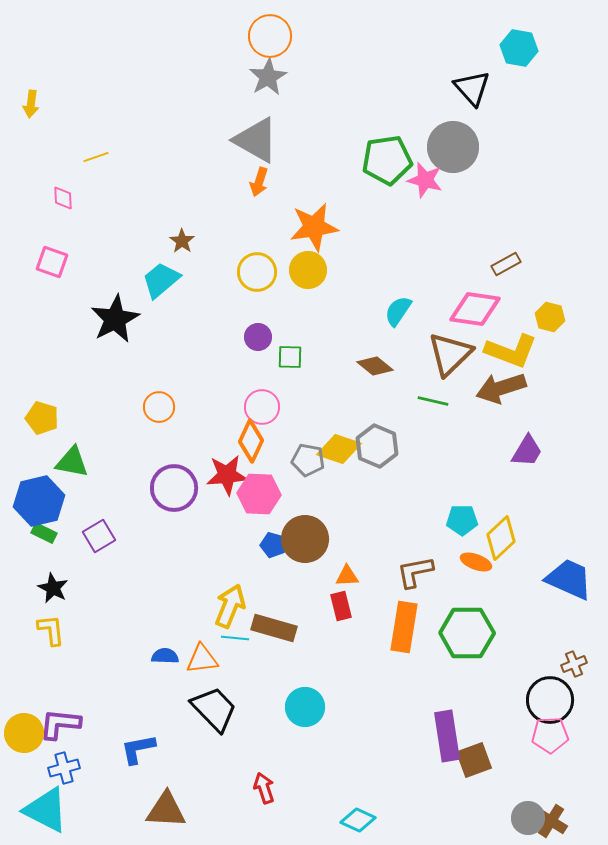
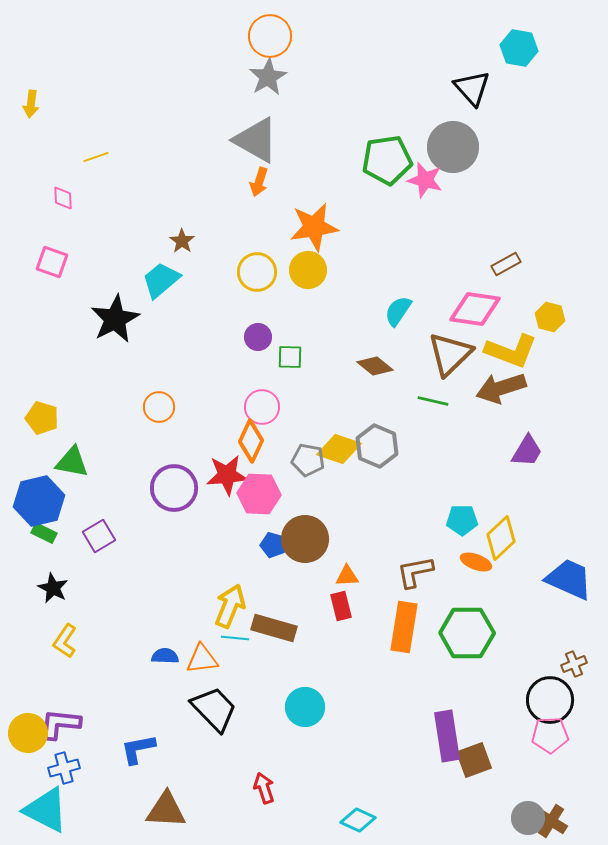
yellow L-shape at (51, 630): moved 14 px right, 11 px down; rotated 140 degrees counterclockwise
yellow circle at (24, 733): moved 4 px right
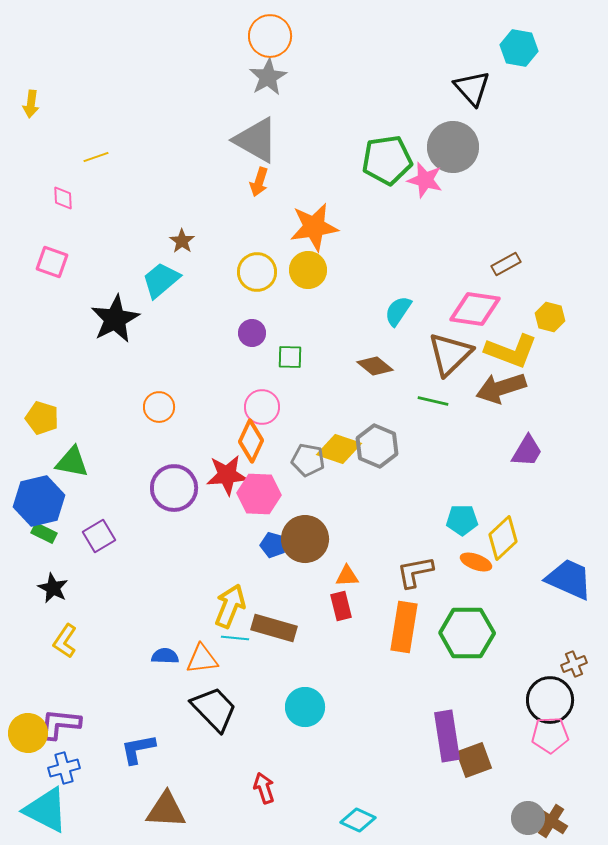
purple circle at (258, 337): moved 6 px left, 4 px up
yellow diamond at (501, 538): moved 2 px right
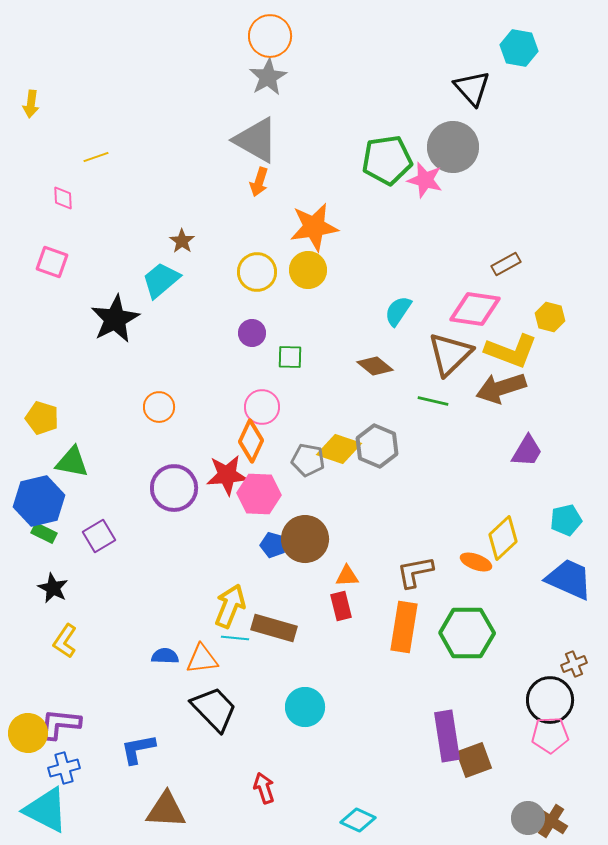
cyan pentagon at (462, 520): moved 104 px right; rotated 12 degrees counterclockwise
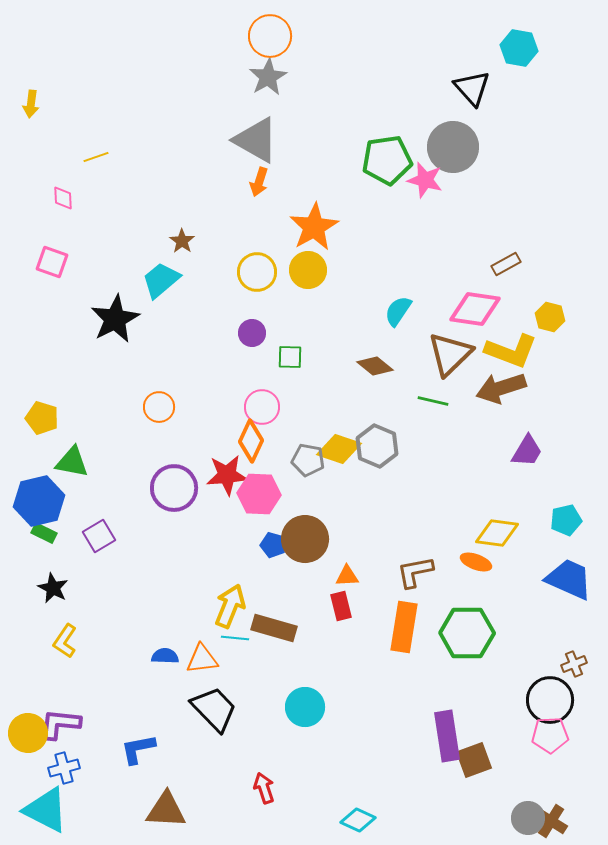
orange star at (314, 227): rotated 21 degrees counterclockwise
yellow diamond at (503, 538): moved 6 px left, 5 px up; rotated 51 degrees clockwise
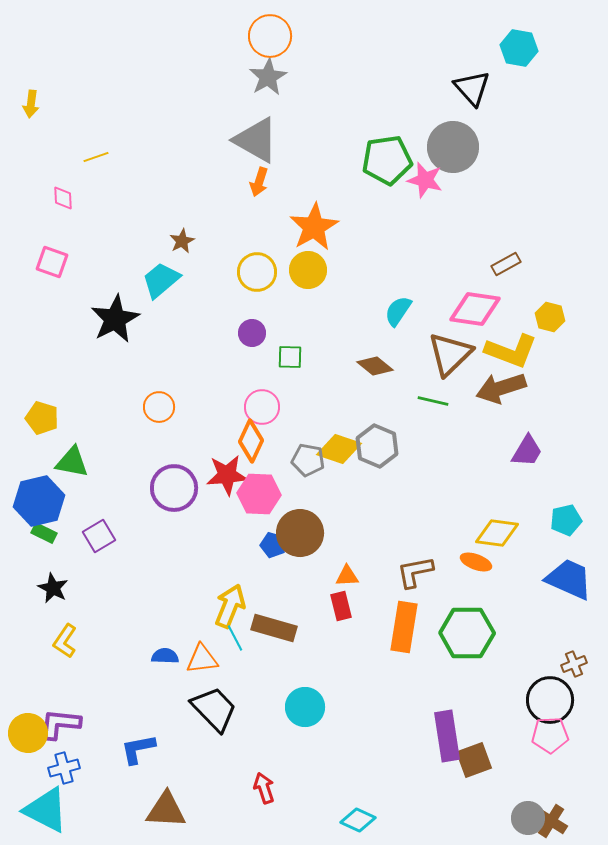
brown star at (182, 241): rotated 10 degrees clockwise
brown circle at (305, 539): moved 5 px left, 6 px up
cyan line at (235, 638): rotated 56 degrees clockwise
